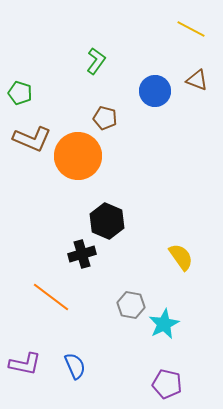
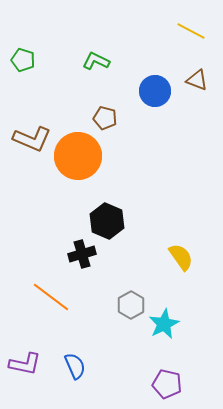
yellow line: moved 2 px down
green L-shape: rotated 100 degrees counterclockwise
green pentagon: moved 3 px right, 33 px up
gray hexagon: rotated 20 degrees clockwise
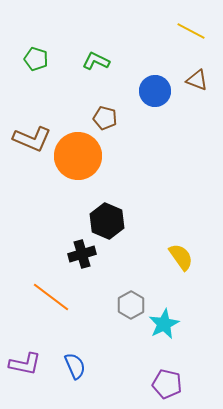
green pentagon: moved 13 px right, 1 px up
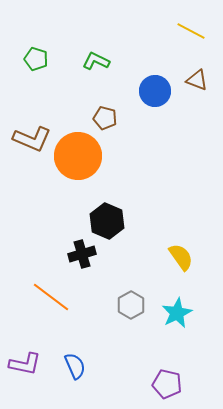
cyan star: moved 13 px right, 11 px up
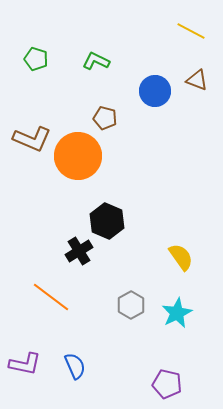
black cross: moved 3 px left, 3 px up; rotated 16 degrees counterclockwise
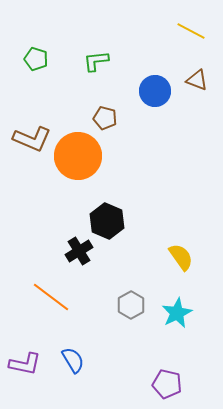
green L-shape: rotated 32 degrees counterclockwise
blue semicircle: moved 2 px left, 6 px up; rotated 8 degrees counterclockwise
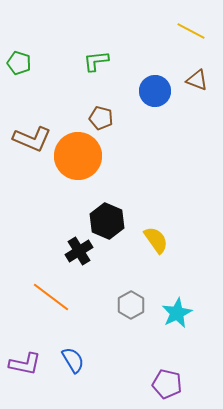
green pentagon: moved 17 px left, 4 px down
brown pentagon: moved 4 px left
yellow semicircle: moved 25 px left, 17 px up
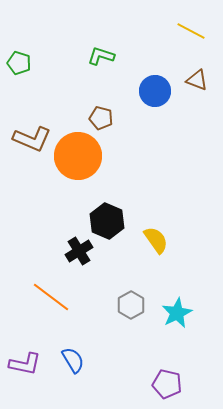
green L-shape: moved 5 px right, 5 px up; rotated 24 degrees clockwise
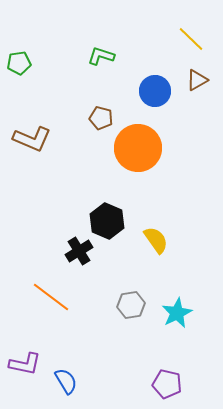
yellow line: moved 8 px down; rotated 16 degrees clockwise
green pentagon: rotated 25 degrees counterclockwise
brown triangle: rotated 50 degrees counterclockwise
orange circle: moved 60 px right, 8 px up
gray hexagon: rotated 20 degrees clockwise
blue semicircle: moved 7 px left, 21 px down
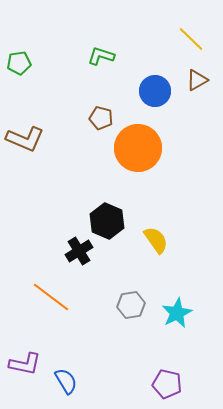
brown L-shape: moved 7 px left
